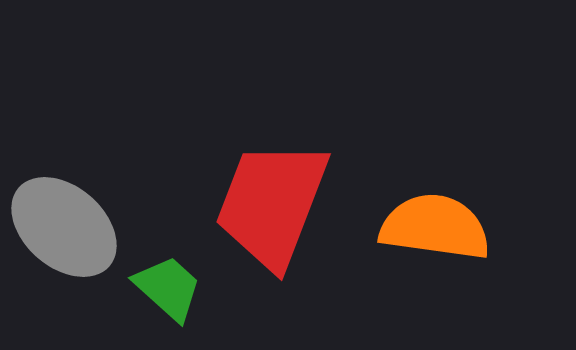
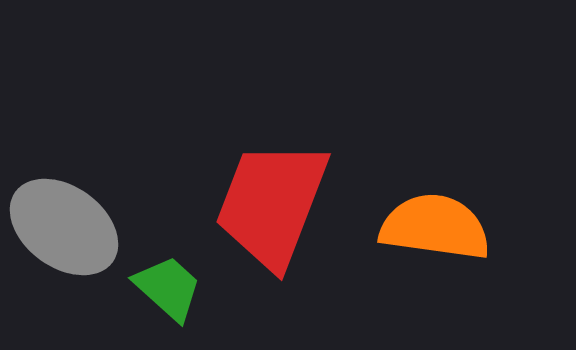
gray ellipse: rotated 5 degrees counterclockwise
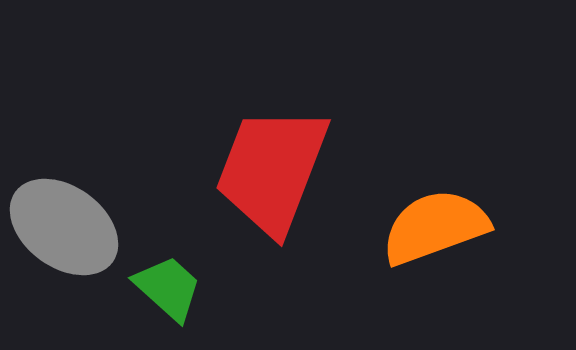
red trapezoid: moved 34 px up
orange semicircle: rotated 28 degrees counterclockwise
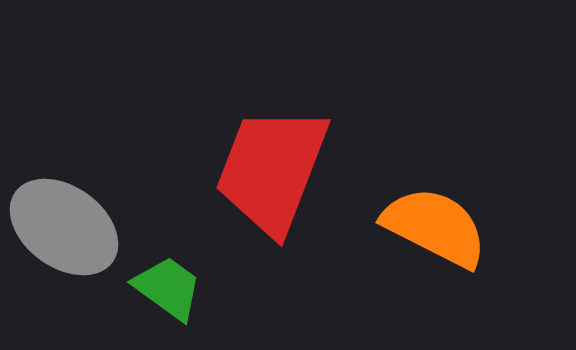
orange semicircle: rotated 47 degrees clockwise
green trapezoid: rotated 6 degrees counterclockwise
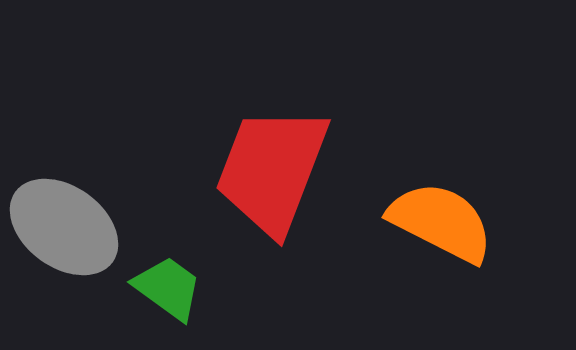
orange semicircle: moved 6 px right, 5 px up
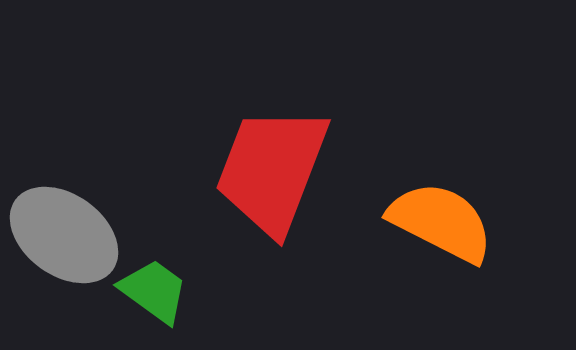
gray ellipse: moved 8 px down
green trapezoid: moved 14 px left, 3 px down
